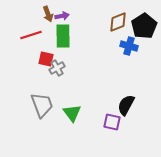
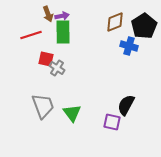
brown diamond: moved 3 px left
green rectangle: moved 4 px up
gray cross: rotated 28 degrees counterclockwise
gray trapezoid: moved 1 px right, 1 px down
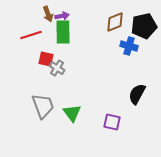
black pentagon: rotated 20 degrees clockwise
black semicircle: moved 11 px right, 11 px up
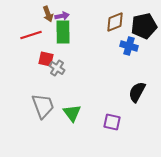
black semicircle: moved 2 px up
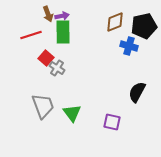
red square: moved 1 px up; rotated 28 degrees clockwise
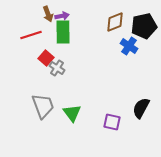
blue cross: rotated 18 degrees clockwise
black semicircle: moved 4 px right, 16 px down
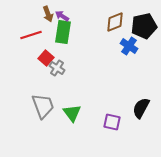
purple arrow: rotated 136 degrees counterclockwise
green rectangle: rotated 10 degrees clockwise
